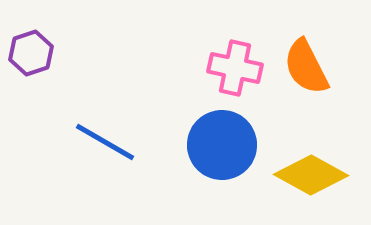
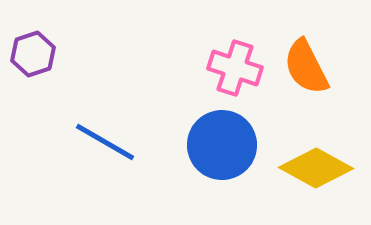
purple hexagon: moved 2 px right, 1 px down
pink cross: rotated 6 degrees clockwise
yellow diamond: moved 5 px right, 7 px up
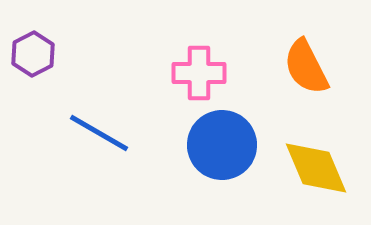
purple hexagon: rotated 9 degrees counterclockwise
pink cross: moved 36 px left, 5 px down; rotated 18 degrees counterclockwise
blue line: moved 6 px left, 9 px up
yellow diamond: rotated 38 degrees clockwise
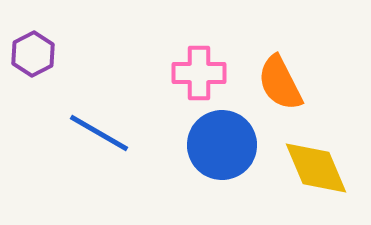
orange semicircle: moved 26 px left, 16 px down
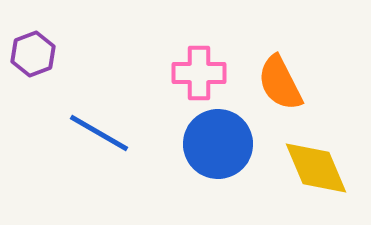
purple hexagon: rotated 6 degrees clockwise
blue circle: moved 4 px left, 1 px up
